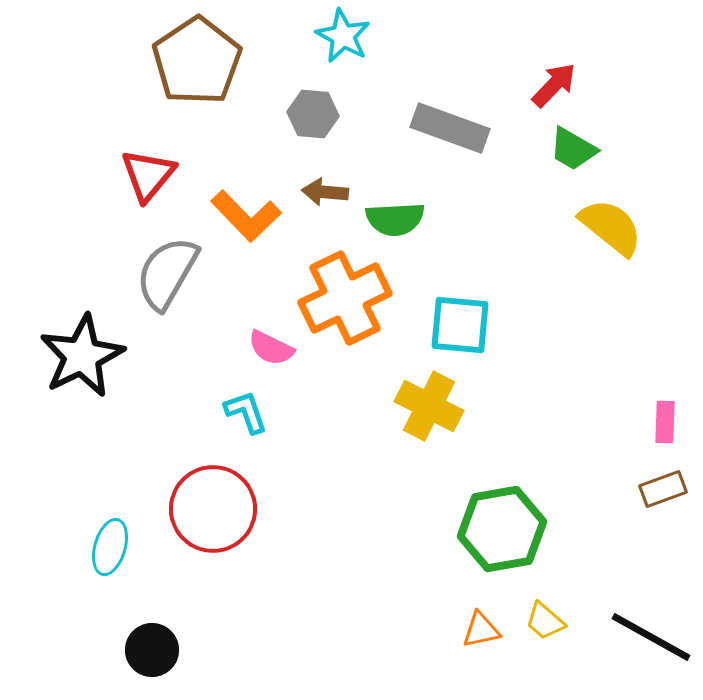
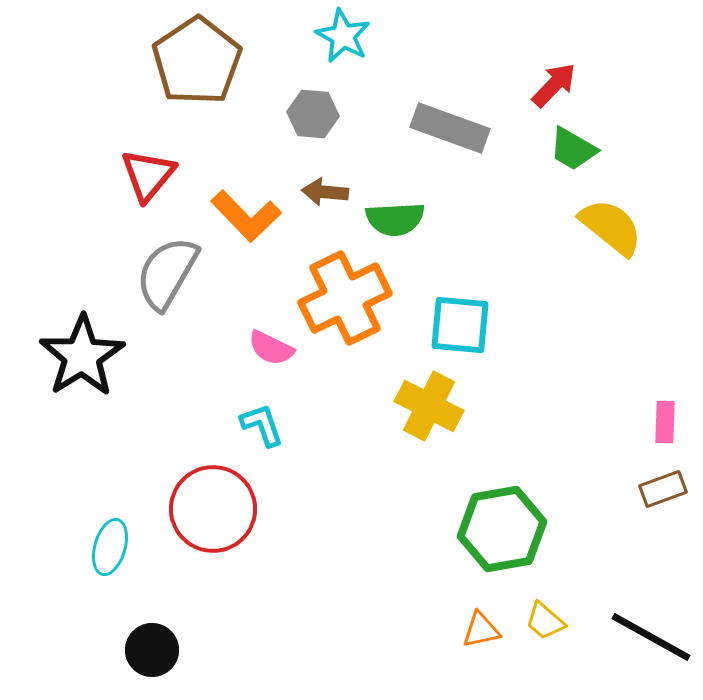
black star: rotated 6 degrees counterclockwise
cyan L-shape: moved 16 px right, 13 px down
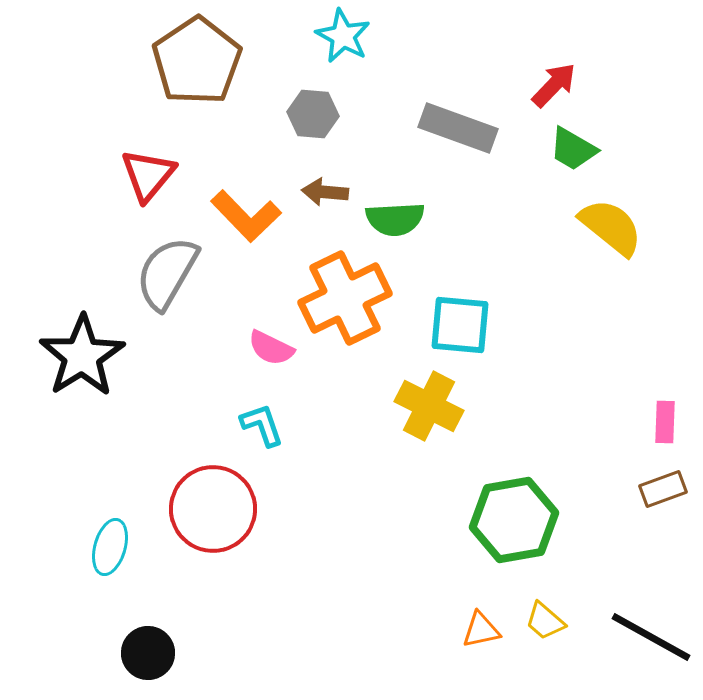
gray rectangle: moved 8 px right
green hexagon: moved 12 px right, 9 px up
black circle: moved 4 px left, 3 px down
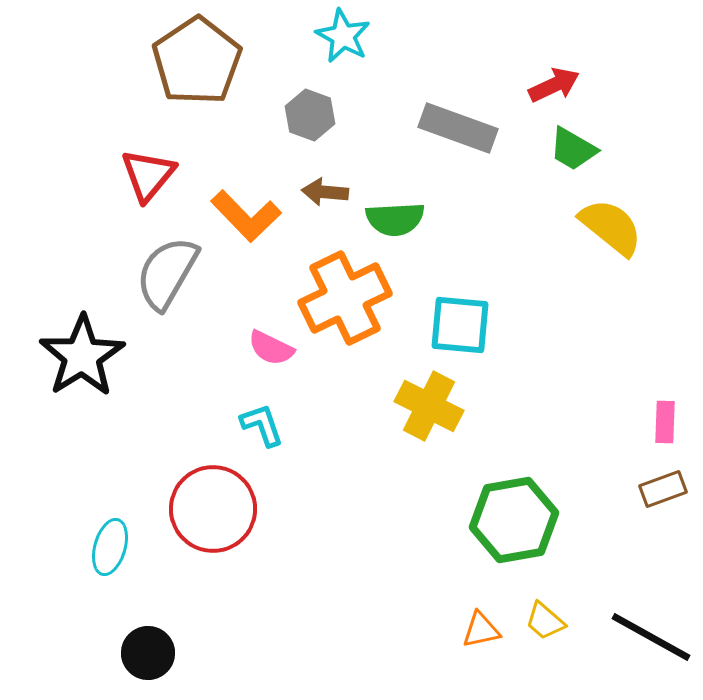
red arrow: rotated 21 degrees clockwise
gray hexagon: moved 3 px left, 1 px down; rotated 15 degrees clockwise
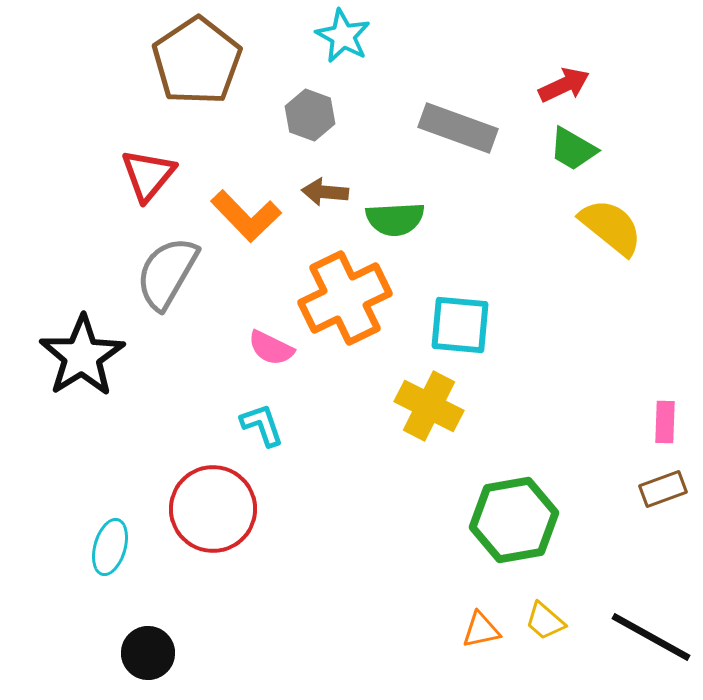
red arrow: moved 10 px right
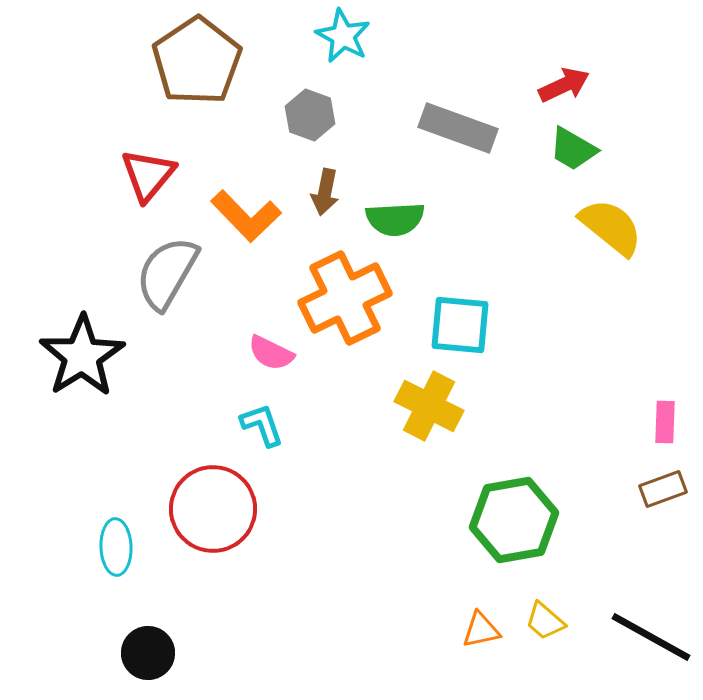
brown arrow: rotated 84 degrees counterclockwise
pink semicircle: moved 5 px down
cyan ellipse: moved 6 px right; rotated 18 degrees counterclockwise
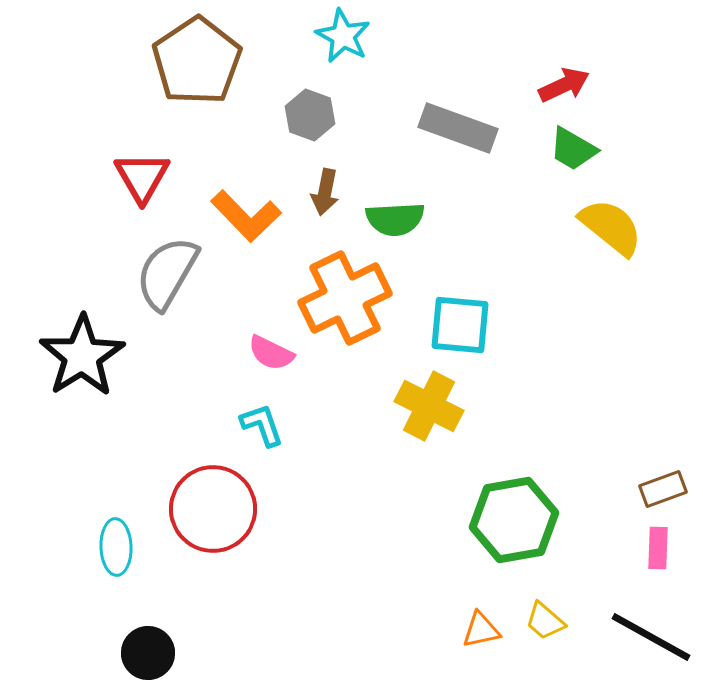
red triangle: moved 6 px left, 2 px down; rotated 10 degrees counterclockwise
pink rectangle: moved 7 px left, 126 px down
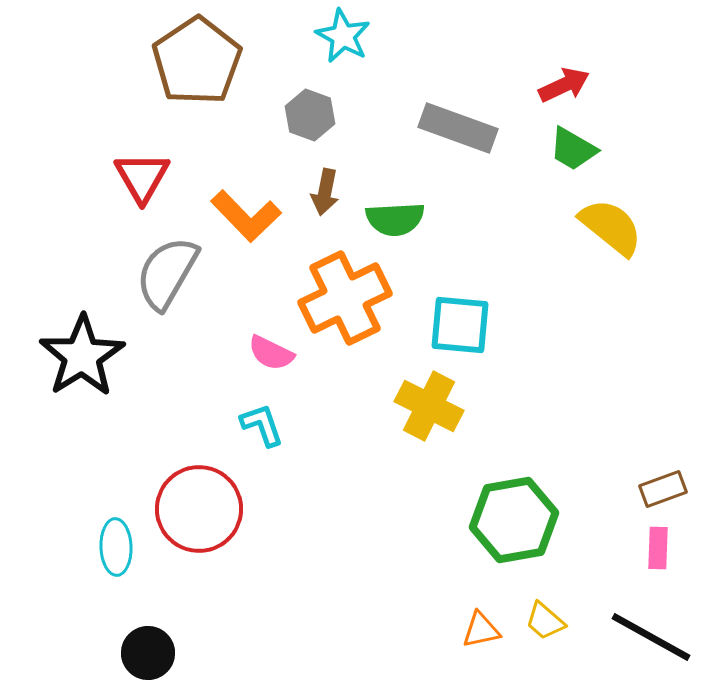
red circle: moved 14 px left
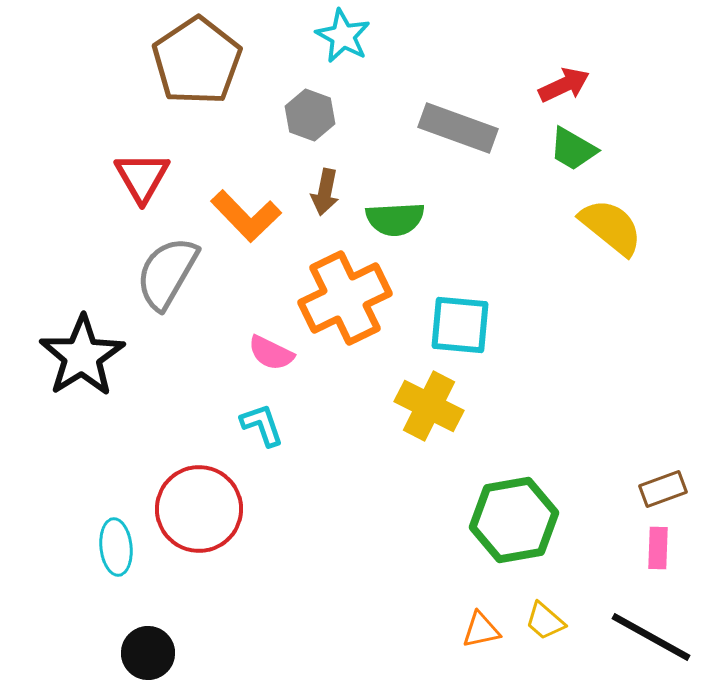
cyan ellipse: rotated 4 degrees counterclockwise
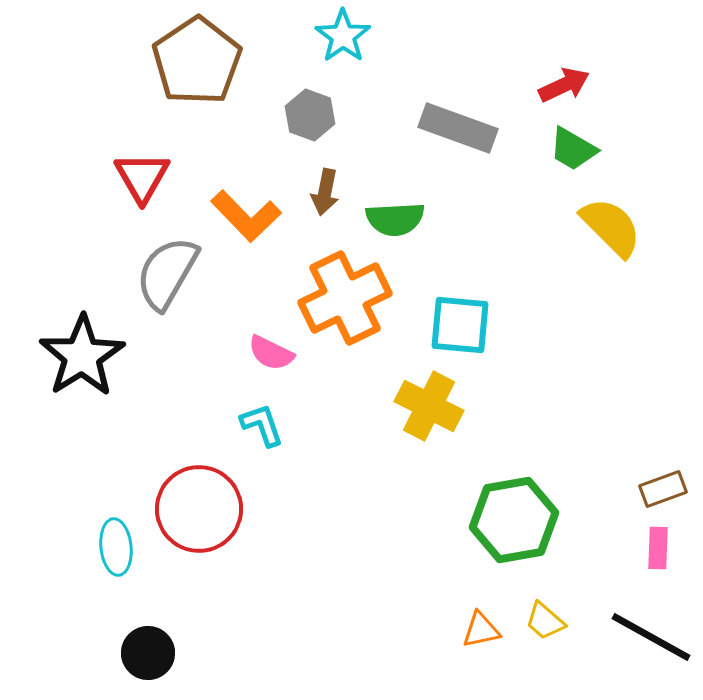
cyan star: rotated 8 degrees clockwise
yellow semicircle: rotated 6 degrees clockwise
